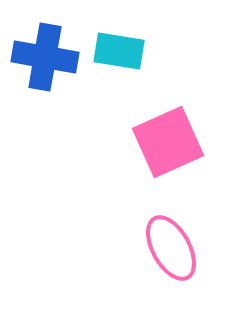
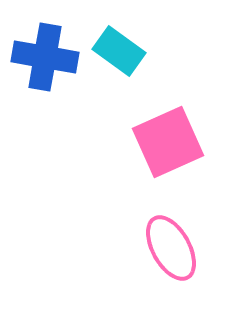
cyan rectangle: rotated 27 degrees clockwise
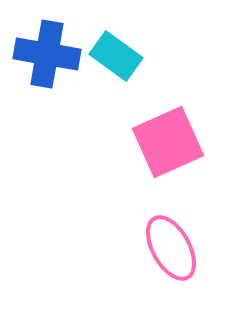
cyan rectangle: moved 3 px left, 5 px down
blue cross: moved 2 px right, 3 px up
